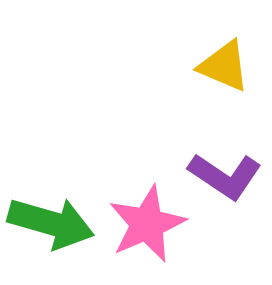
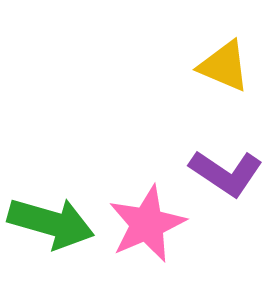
purple L-shape: moved 1 px right, 3 px up
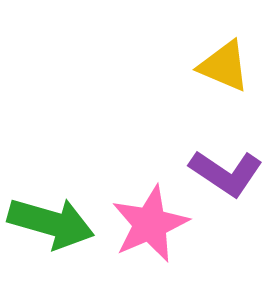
pink star: moved 3 px right
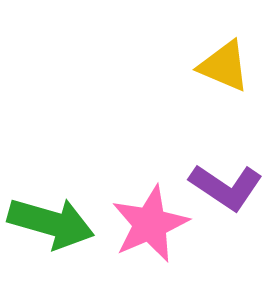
purple L-shape: moved 14 px down
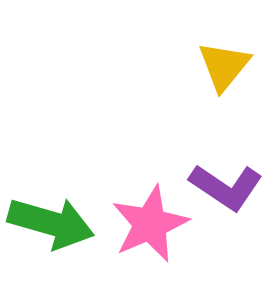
yellow triangle: rotated 46 degrees clockwise
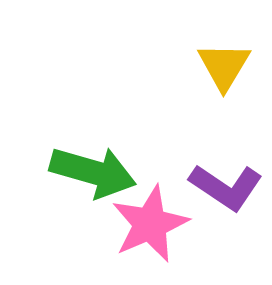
yellow triangle: rotated 8 degrees counterclockwise
green arrow: moved 42 px right, 51 px up
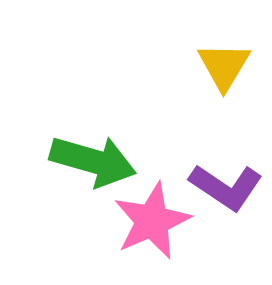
green arrow: moved 11 px up
pink star: moved 2 px right, 3 px up
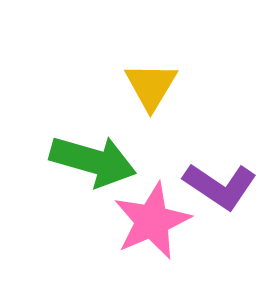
yellow triangle: moved 73 px left, 20 px down
purple L-shape: moved 6 px left, 1 px up
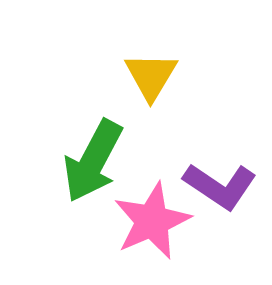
yellow triangle: moved 10 px up
green arrow: rotated 102 degrees clockwise
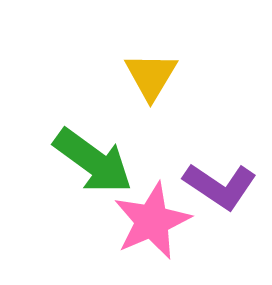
green arrow: rotated 82 degrees counterclockwise
